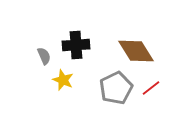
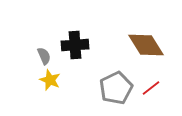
black cross: moved 1 px left
brown diamond: moved 10 px right, 6 px up
yellow star: moved 13 px left
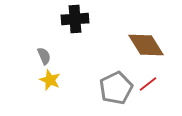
black cross: moved 26 px up
red line: moved 3 px left, 4 px up
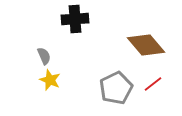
brown diamond: rotated 9 degrees counterclockwise
red line: moved 5 px right
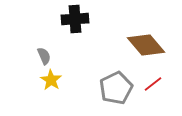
yellow star: moved 1 px right; rotated 10 degrees clockwise
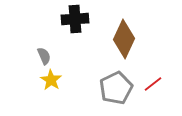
brown diamond: moved 22 px left, 6 px up; rotated 66 degrees clockwise
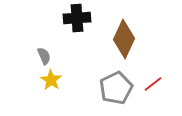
black cross: moved 2 px right, 1 px up
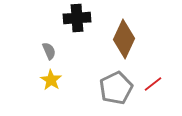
gray semicircle: moved 5 px right, 5 px up
